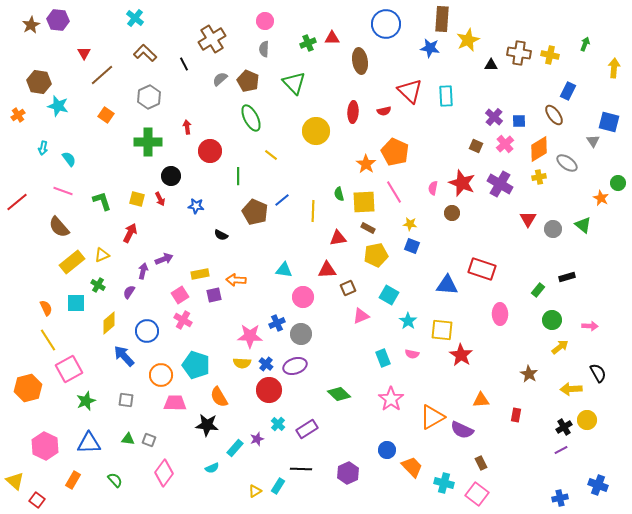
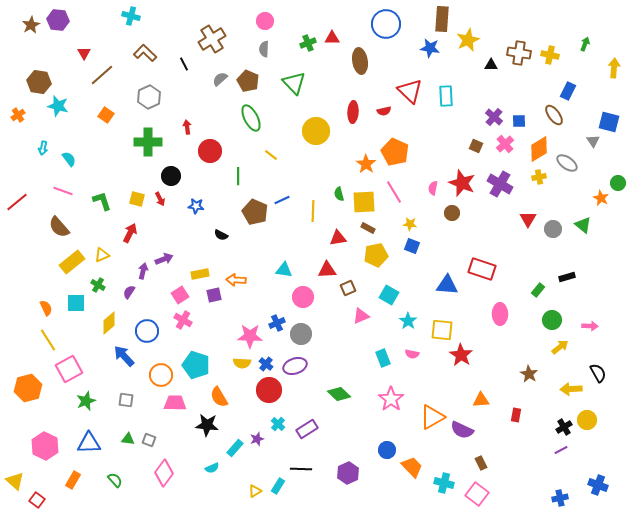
cyan cross at (135, 18): moved 4 px left, 2 px up; rotated 24 degrees counterclockwise
blue line at (282, 200): rotated 14 degrees clockwise
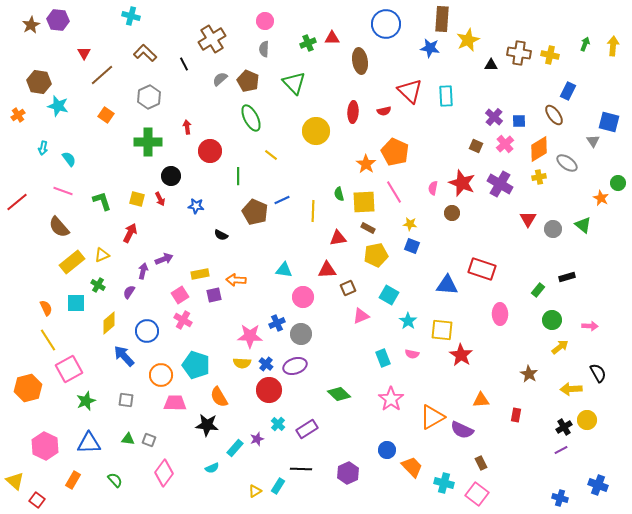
yellow arrow at (614, 68): moved 1 px left, 22 px up
blue cross at (560, 498): rotated 28 degrees clockwise
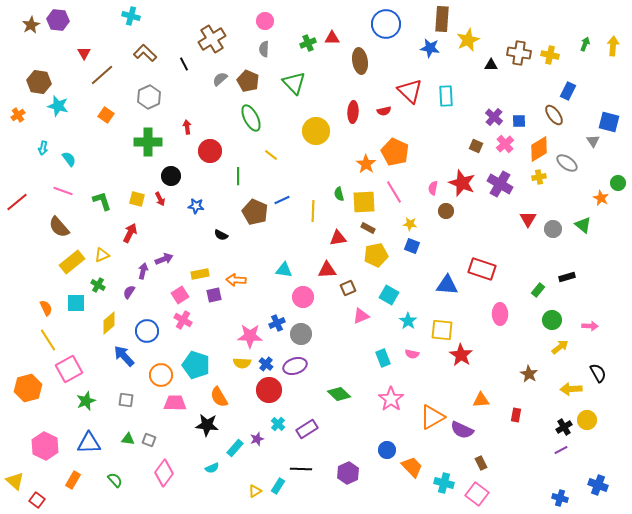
brown circle at (452, 213): moved 6 px left, 2 px up
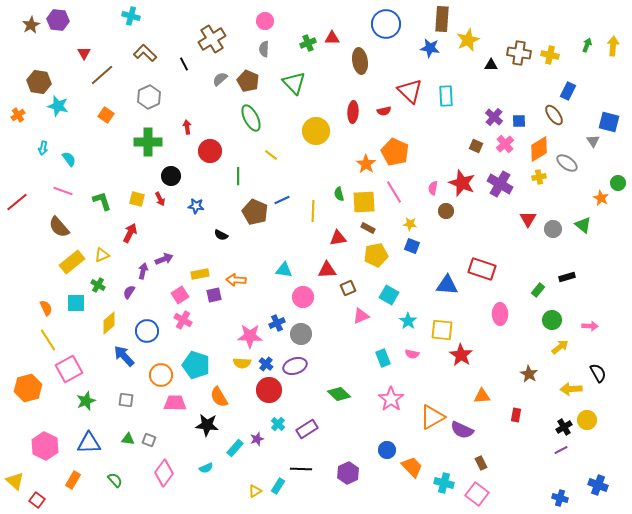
green arrow at (585, 44): moved 2 px right, 1 px down
orange triangle at (481, 400): moved 1 px right, 4 px up
cyan semicircle at (212, 468): moved 6 px left
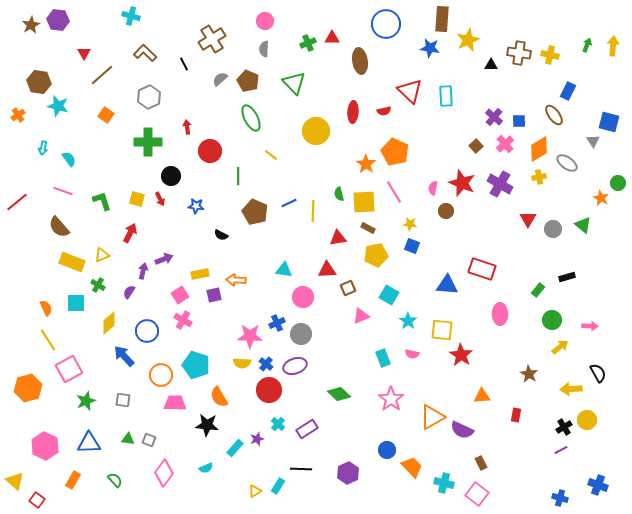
brown square at (476, 146): rotated 24 degrees clockwise
blue line at (282, 200): moved 7 px right, 3 px down
yellow rectangle at (72, 262): rotated 60 degrees clockwise
gray square at (126, 400): moved 3 px left
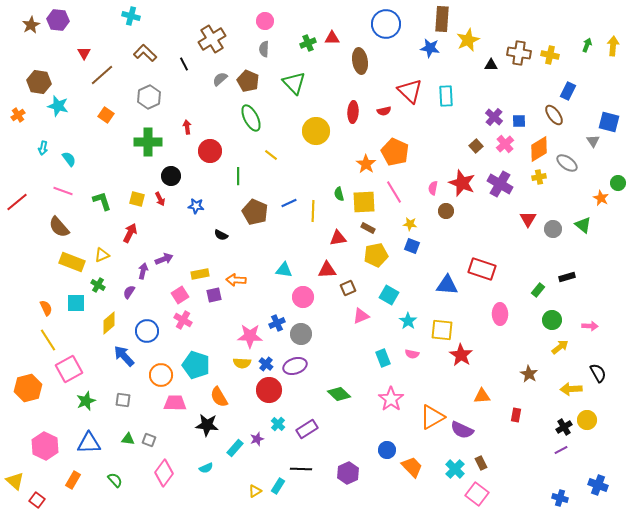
cyan cross at (444, 483): moved 11 px right, 14 px up; rotated 30 degrees clockwise
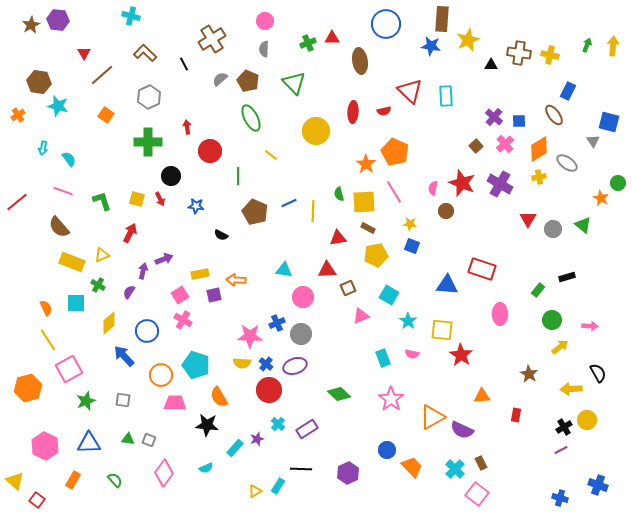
blue star at (430, 48): moved 1 px right, 2 px up
